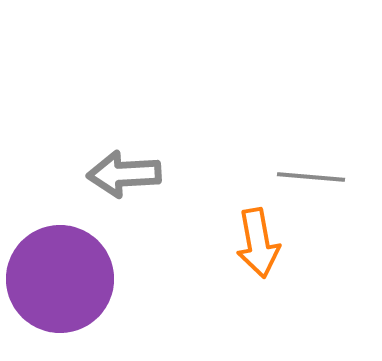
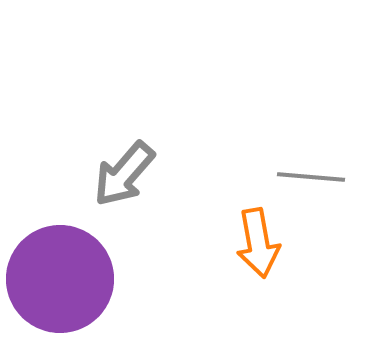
gray arrow: rotated 46 degrees counterclockwise
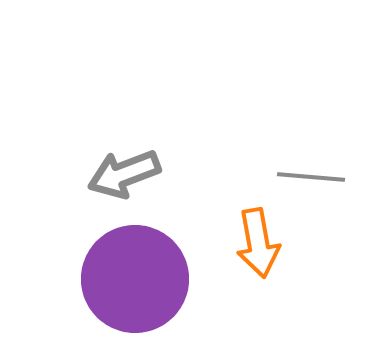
gray arrow: rotated 28 degrees clockwise
purple circle: moved 75 px right
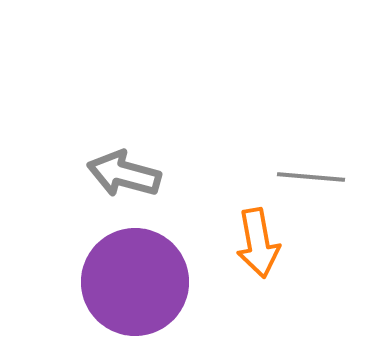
gray arrow: rotated 36 degrees clockwise
purple circle: moved 3 px down
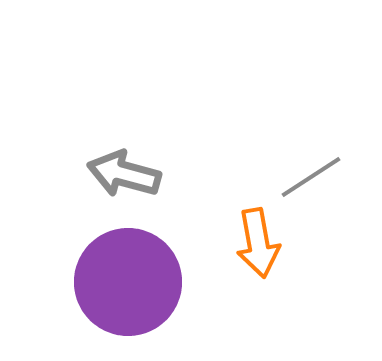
gray line: rotated 38 degrees counterclockwise
purple circle: moved 7 px left
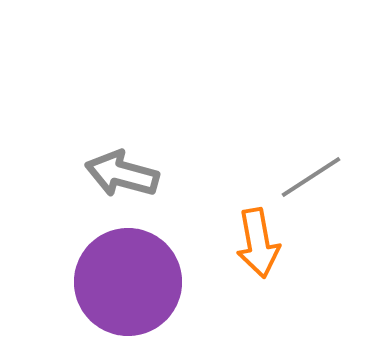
gray arrow: moved 2 px left
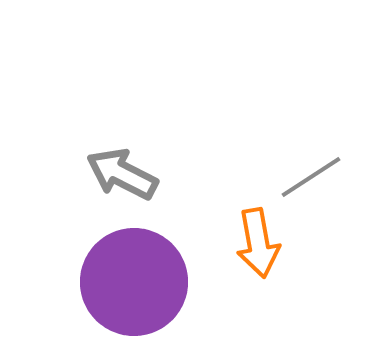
gray arrow: rotated 12 degrees clockwise
purple circle: moved 6 px right
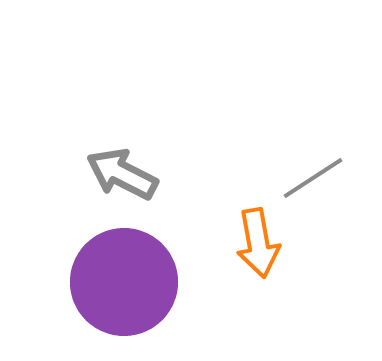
gray line: moved 2 px right, 1 px down
purple circle: moved 10 px left
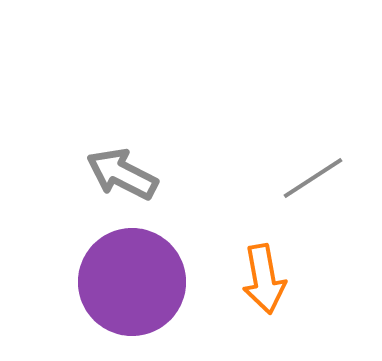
orange arrow: moved 6 px right, 36 px down
purple circle: moved 8 px right
